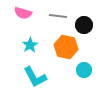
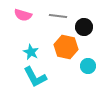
pink semicircle: moved 2 px down
black circle: moved 2 px down
cyan star: moved 1 px right, 7 px down; rotated 14 degrees counterclockwise
cyan circle: moved 4 px right, 4 px up
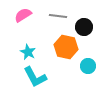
pink semicircle: rotated 132 degrees clockwise
cyan star: moved 3 px left
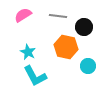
cyan L-shape: moved 1 px up
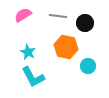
black circle: moved 1 px right, 4 px up
cyan L-shape: moved 2 px left, 1 px down
